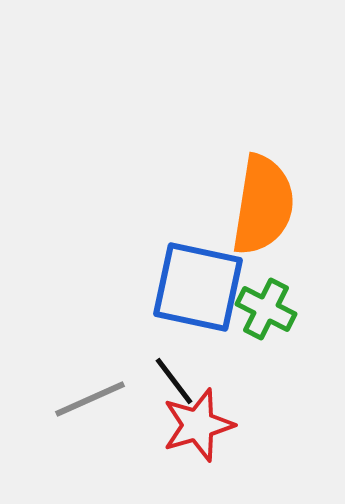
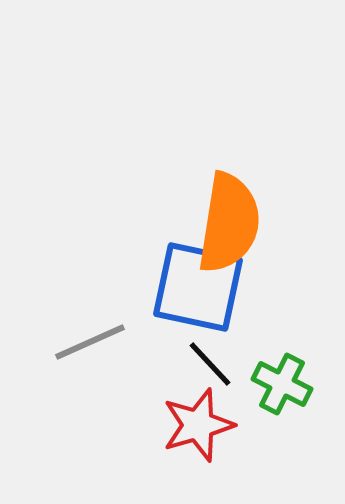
orange semicircle: moved 34 px left, 18 px down
green cross: moved 16 px right, 75 px down
black line: moved 36 px right, 17 px up; rotated 6 degrees counterclockwise
gray line: moved 57 px up
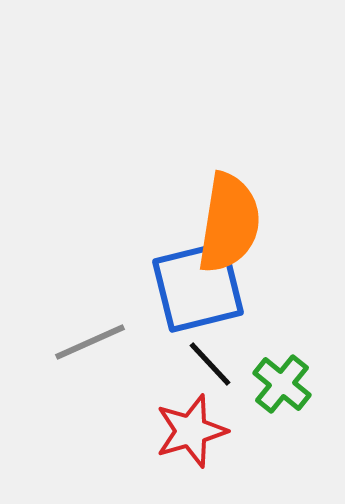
blue square: rotated 26 degrees counterclockwise
green cross: rotated 12 degrees clockwise
red star: moved 7 px left, 6 px down
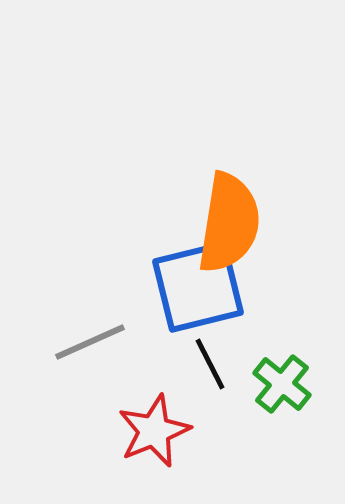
black line: rotated 16 degrees clockwise
red star: moved 37 px left; rotated 6 degrees counterclockwise
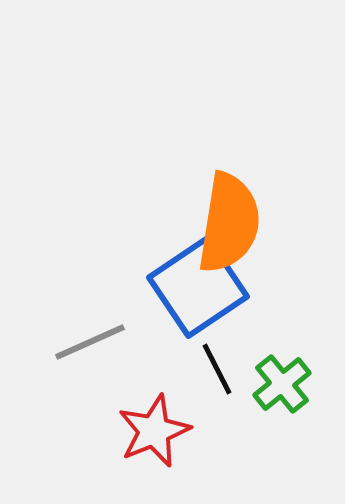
blue square: rotated 20 degrees counterclockwise
black line: moved 7 px right, 5 px down
green cross: rotated 12 degrees clockwise
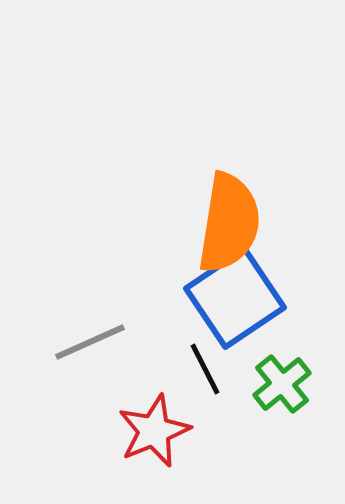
blue square: moved 37 px right, 11 px down
black line: moved 12 px left
